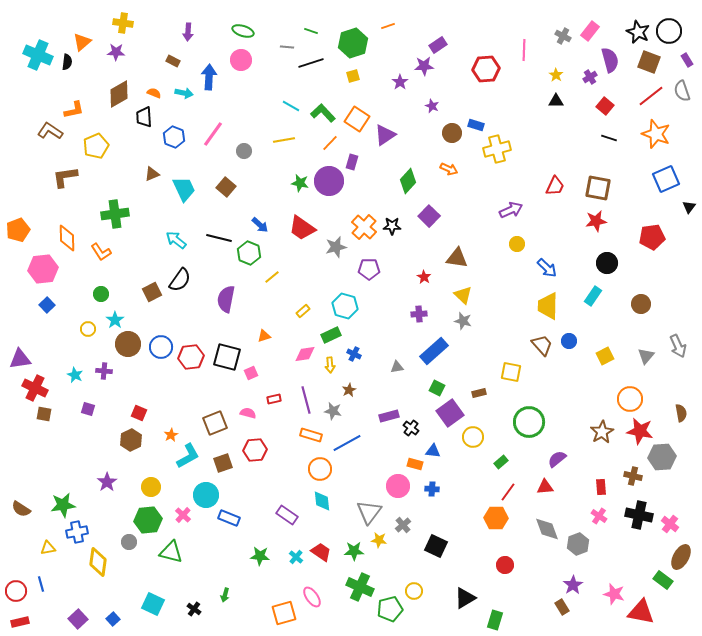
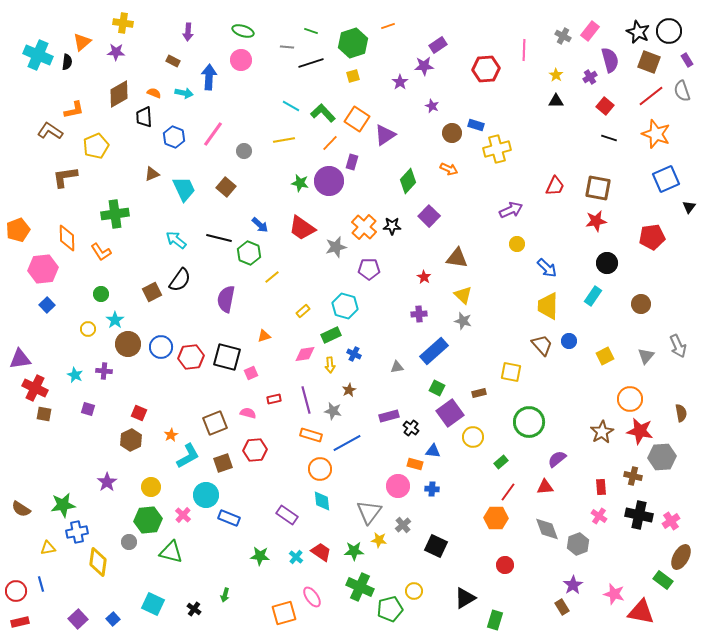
pink cross at (670, 524): moved 1 px right, 3 px up; rotated 18 degrees clockwise
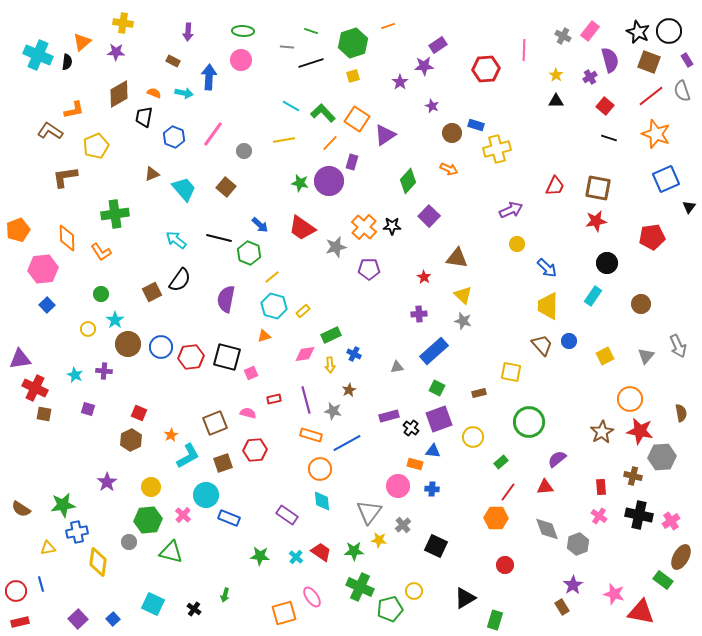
green ellipse at (243, 31): rotated 15 degrees counterclockwise
black trapezoid at (144, 117): rotated 15 degrees clockwise
cyan trapezoid at (184, 189): rotated 16 degrees counterclockwise
cyan hexagon at (345, 306): moved 71 px left
purple square at (450, 413): moved 11 px left, 6 px down; rotated 16 degrees clockwise
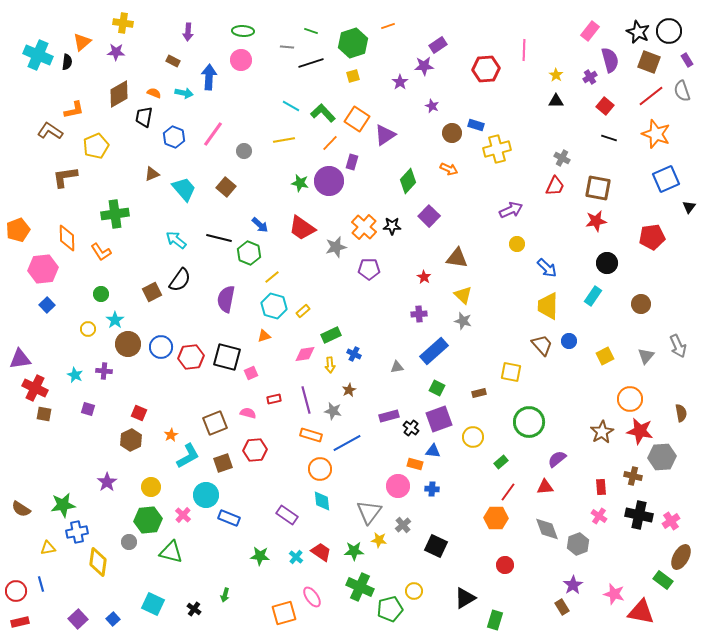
gray cross at (563, 36): moved 1 px left, 122 px down
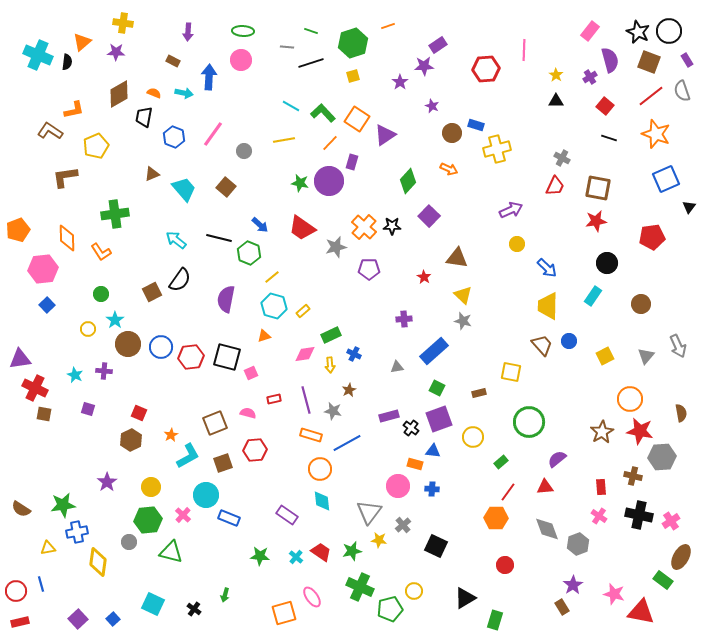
purple cross at (419, 314): moved 15 px left, 5 px down
green star at (354, 551): moved 2 px left; rotated 12 degrees counterclockwise
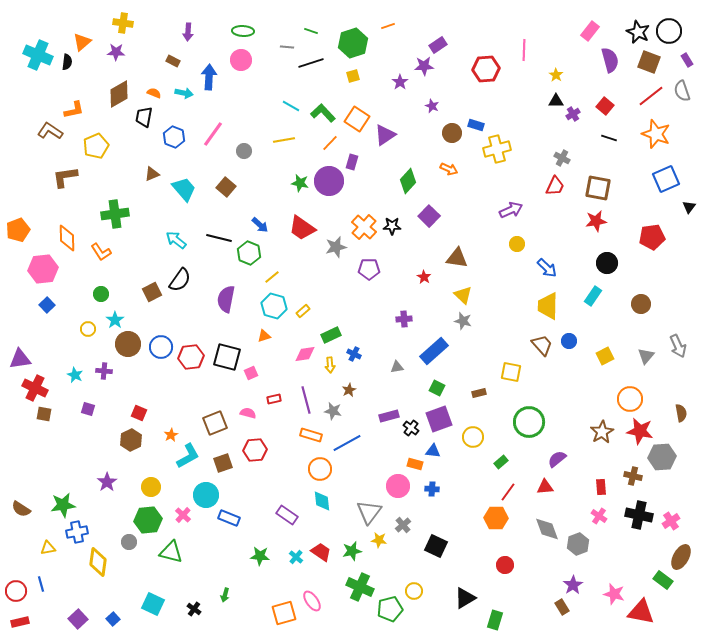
purple cross at (590, 77): moved 17 px left, 37 px down
pink ellipse at (312, 597): moved 4 px down
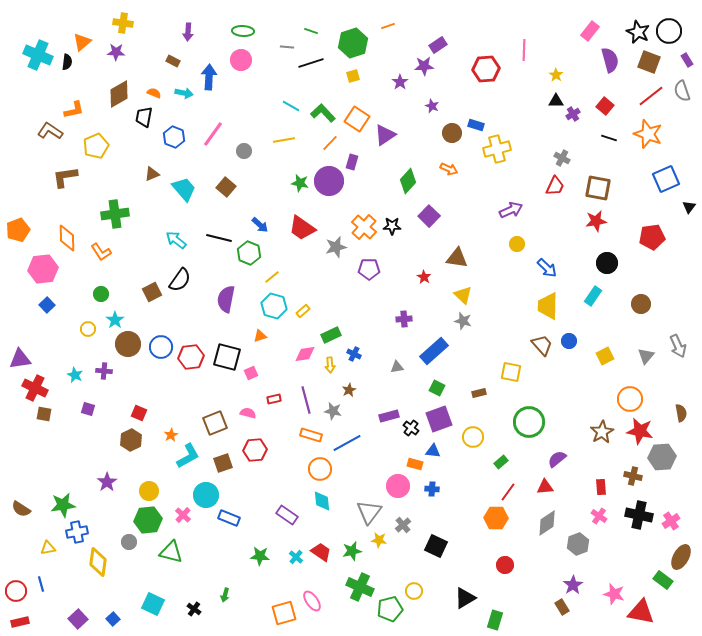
orange star at (656, 134): moved 8 px left
orange triangle at (264, 336): moved 4 px left
yellow circle at (151, 487): moved 2 px left, 4 px down
gray diamond at (547, 529): moved 6 px up; rotated 76 degrees clockwise
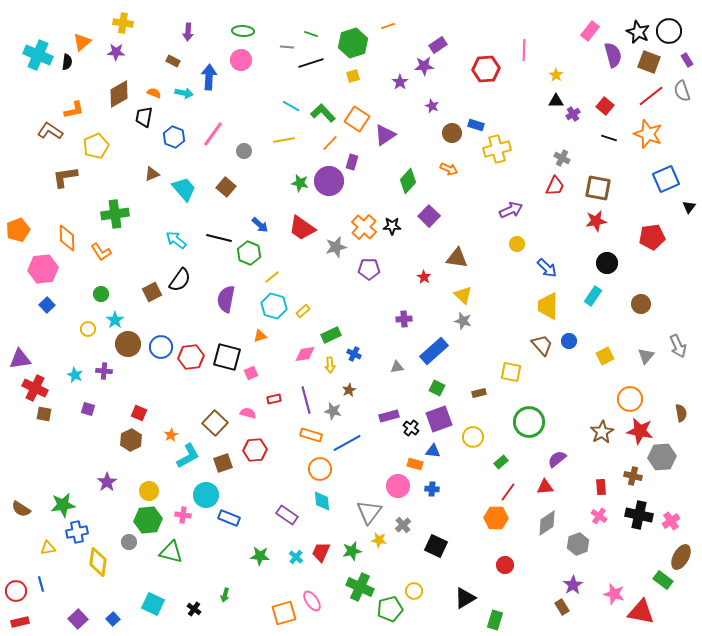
green line at (311, 31): moved 3 px down
purple semicircle at (610, 60): moved 3 px right, 5 px up
brown square at (215, 423): rotated 25 degrees counterclockwise
pink cross at (183, 515): rotated 35 degrees counterclockwise
red trapezoid at (321, 552): rotated 100 degrees counterclockwise
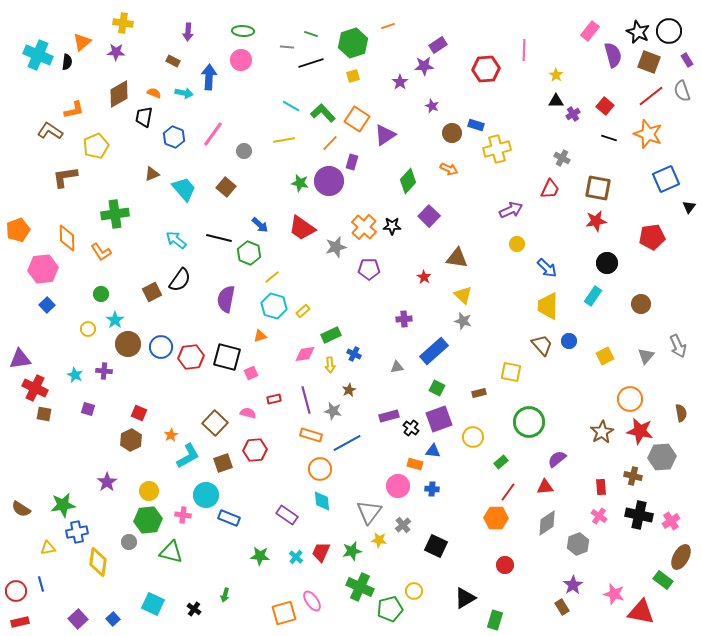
red trapezoid at (555, 186): moved 5 px left, 3 px down
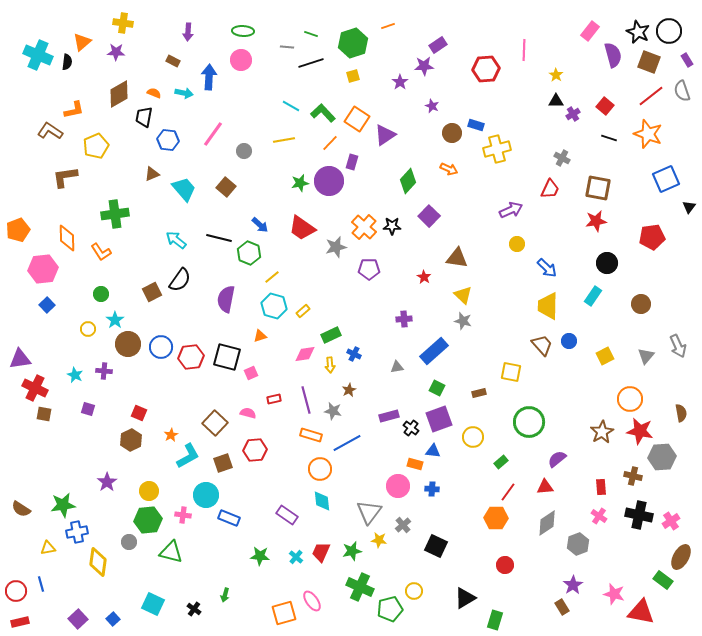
blue hexagon at (174, 137): moved 6 px left, 3 px down; rotated 15 degrees counterclockwise
green star at (300, 183): rotated 24 degrees counterclockwise
